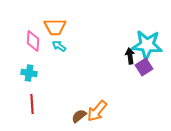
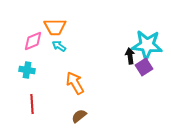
pink diamond: rotated 65 degrees clockwise
cyan cross: moved 2 px left, 3 px up
orange arrow: moved 22 px left, 28 px up; rotated 110 degrees clockwise
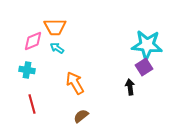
cyan arrow: moved 2 px left, 2 px down
black arrow: moved 31 px down
red line: rotated 12 degrees counterclockwise
brown semicircle: moved 2 px right
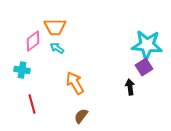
pink diamond: rotated 15 degrees counterclockwise
cyan cross: moved 5 px left
brown semicircle: rotated 14 degrees counterclockwise
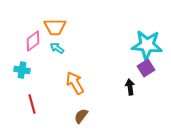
purple square: moved 2 px right, 1 px down
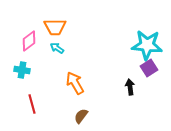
pink diamond: moved 4 px left
purple square: moved 3 px right
